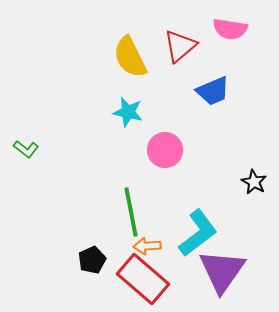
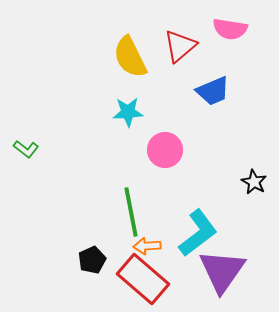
cyan star: rotated 16 degrees counterclockwise
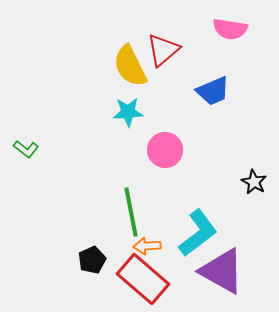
red triangle: moved 17 px left, 4 px down
yellow semicircle: moved 9 px down
purple triangle: rotated 36 degrees counterclockwise
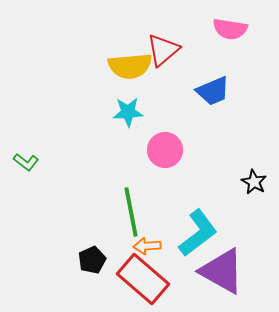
yellow semicircle: rotated 69 degrees counterclockwise
green L-shape: moved 13 px down
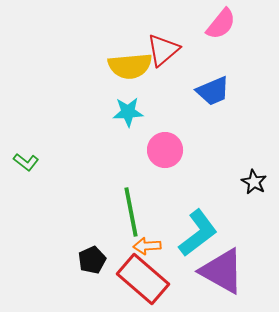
pink semicircle: moved 9 px left, 5 px up; rotated 60 degrees counterclockwise
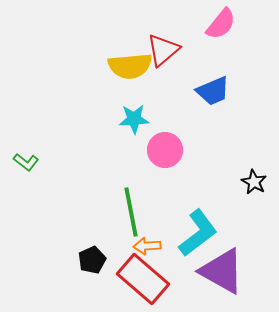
cyan star: moved 6 px right, 7 px down
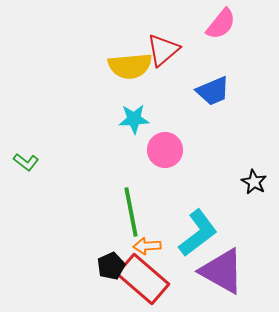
black pentagon: moved 19 px right, 6 px down
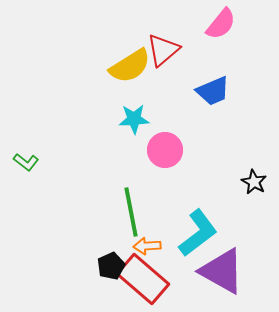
yellow semicircle: rotated 27 degrees counterclockwise
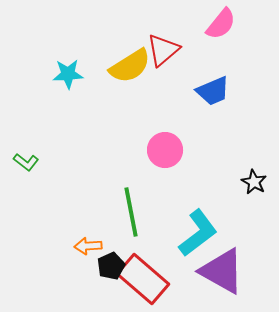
cyan star: moved 66 px left, 45 px up
orange arrow: moved 59 px left
